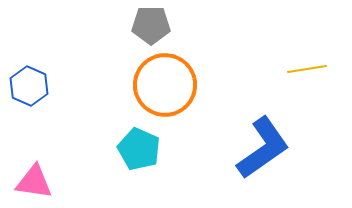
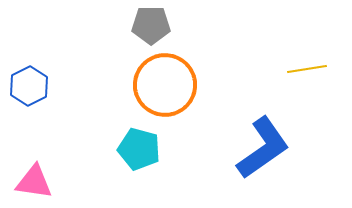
blue hexagon: rotated 9 degrees clockwise
cyan pentagon: rotated 9 degrees counterclockwise
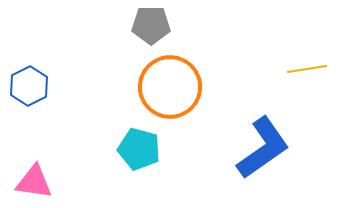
orange circle: moved 5 px right, 2 px down
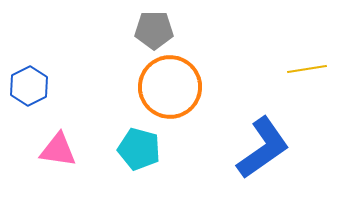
gray pentagon: moved 3 px right, 5 px down
pink triangle: moved 24 px right, 32 px up
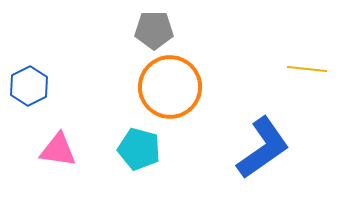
yellow line: rotated 15 degrees clockwise
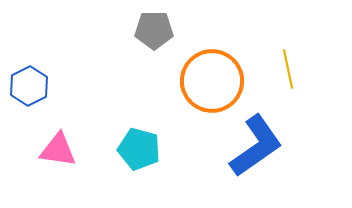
yellow line: moved 19 px left; rotated 72 degrees clockwise
orange circle: moved 42 px right, 6 px up
blue L-shape: moved 7 px left, 2 px up
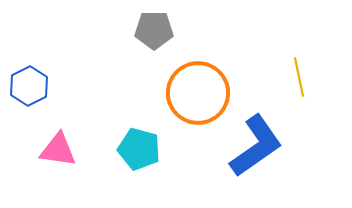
yellow line: moved 11 px right, 8 px down
orange circle: moved 14 px left, 12 px down
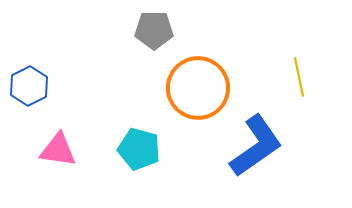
orange circle: moved 5 px up
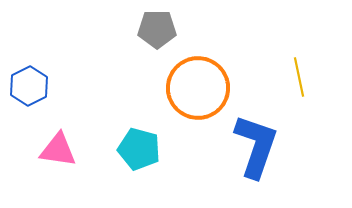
gray pentagon: moved 3 px right, 1 px up
blue L-shape: rotated 36 degrees counterclockwise
